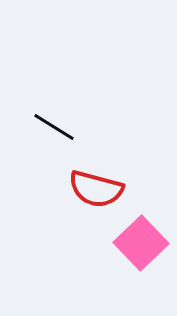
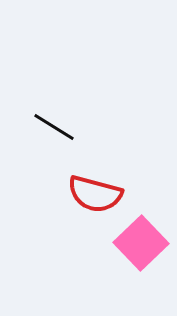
red semicircle: moved 1 px left, 5 px down
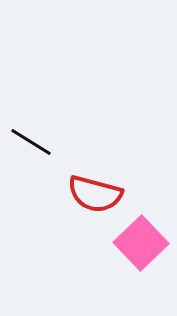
black line: moved 23 px left, 15 px down
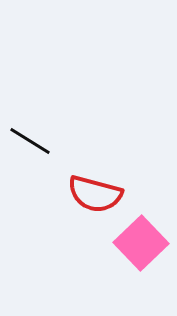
black line: moved 1 px left, 1 px up
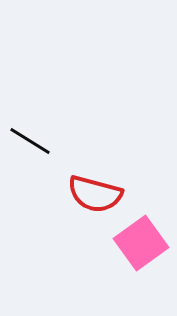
pink square: rotated 8 degrees clockwise
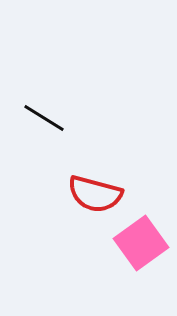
black line: moved 14 px right, 23 px up
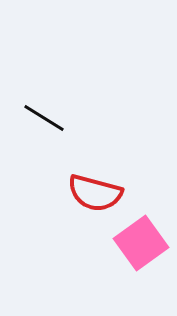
red semicircle: moved 1 px up
